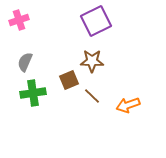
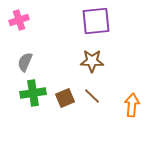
purple square: rotated 20 degrees clockwise
brown square: moved 4 px left, 18 px down
orange arrow: moved 4 px right; rotated 115 degrees clockwise
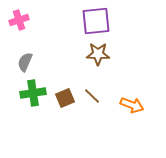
brown star: moved 6 px right, 7 px up
orange arrow: rotated 105 degrees clockwise
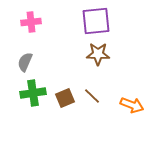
pink cross: moved 12 px right, 2 px down; rotated 12 degrees clockwise
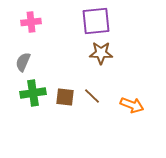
brown star: moved 3 px right, 1 px up
gray semicircle: moved 2 px left
brown square: moved 1 px up; rotated 30 degrees clockwise
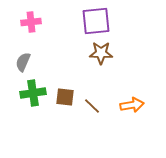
brown line: moved 10 px down
orange arrow: rotated 30 degrees counterclockwise
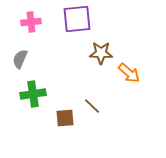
purple square: moved 19 px left, 2 px up
gray semicircle: moved 3 px left, 3 px up
green cross: moved 1 px down
brown square: moved 21 px down; rotated 12 degrees counterclockwise
orange arrow: moved 3 px left, 32 px up; rotated 50 degrees clockwise
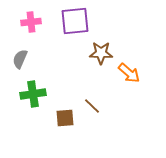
purple square: moved 2 px left, 2 px down
